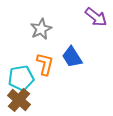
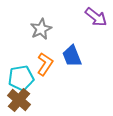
blue trapezoid: moved 1 px up; rotated 10 degrees clockwise
orange L-shape: rotated 20 degrees clockwise
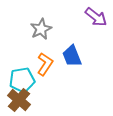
cyan pentagon: moved 1 px right, 2 px down
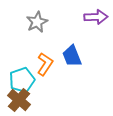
purple arrow: rotated 40 degrees counterclockwise
gray star: moved 4 px left, 7 px up
cyan pentagon: rotated 10 degrees counterclockwise
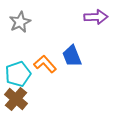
gray star: moved 17 px left
orange L-shape: rotated 75 degrees counterclockwise
cyan pentagon: moved 4 px left, 6 px up
brown cross: moved 3 px left, 1 px up
